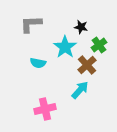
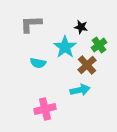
cyan arrow: rotated 36 degrees clockwise
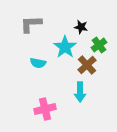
cyan arrow: moved 2 px down; rotated 102 degrees clockwise
